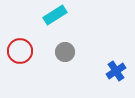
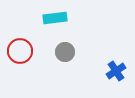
cyan rectangle: moved 3 px down; rotated 25 degrees clockwise
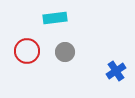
red circle: moved 7 px right
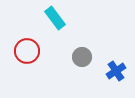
cyan rectangle: rotated 60 degrees clockwise
gray circle: moved 17 px right, 5 px down
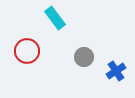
gray circle: moved 2 px right
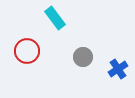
gray circle: moved 1 px left
blue cross: moved 2 px right, 2 px up
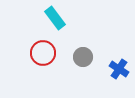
red circle: moved 16 px right, 2 px down
blue cross: moved 1 px right; rotated 24 degrees counterclockwise
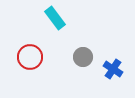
red circle: moved 13 px left, 4 px down
blue cross: moved 6 px left
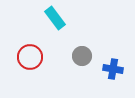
gray circle: moved 1 px left, 1 px up
blue cross: rotated 24 degrees counterclockwise
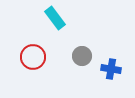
red circle: moved 3 px right
blue cross: moved 2 px left
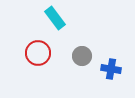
red circle: moved 5 px right, 4 px up
